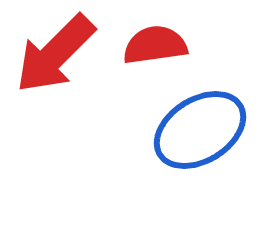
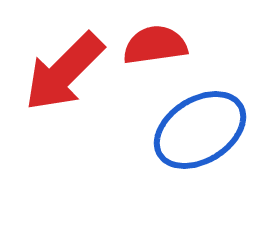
red arrow: moved 9 px right, 18 px down
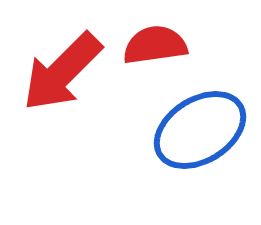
red arrow: moved 2 px left
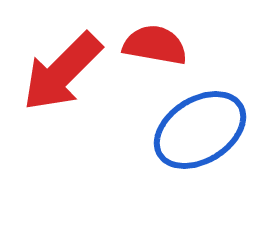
red semicircle: rotated 18 degrees clockwise
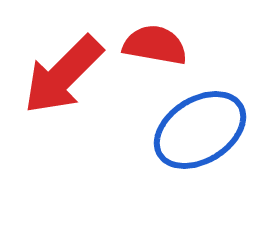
red arrow: moved 1 px right, 3 px down
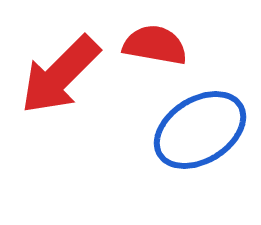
red arrow: moved 3 px left
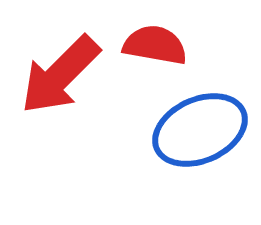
blue ellipse: rotated 8 degrees clockwise
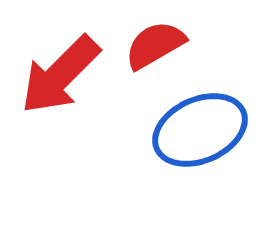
red semicircle: rotated 40 degrees counterclockwise
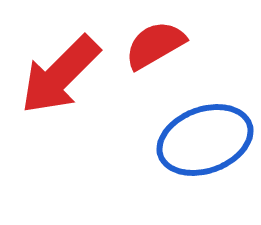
blue ellipse: moved 5 px right, 10 px down; rotated 4 degrees clockwise
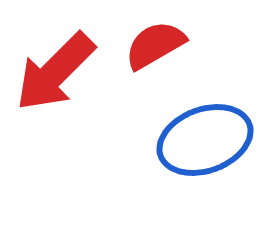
red arrow: moved 5 px left, 3 px up
